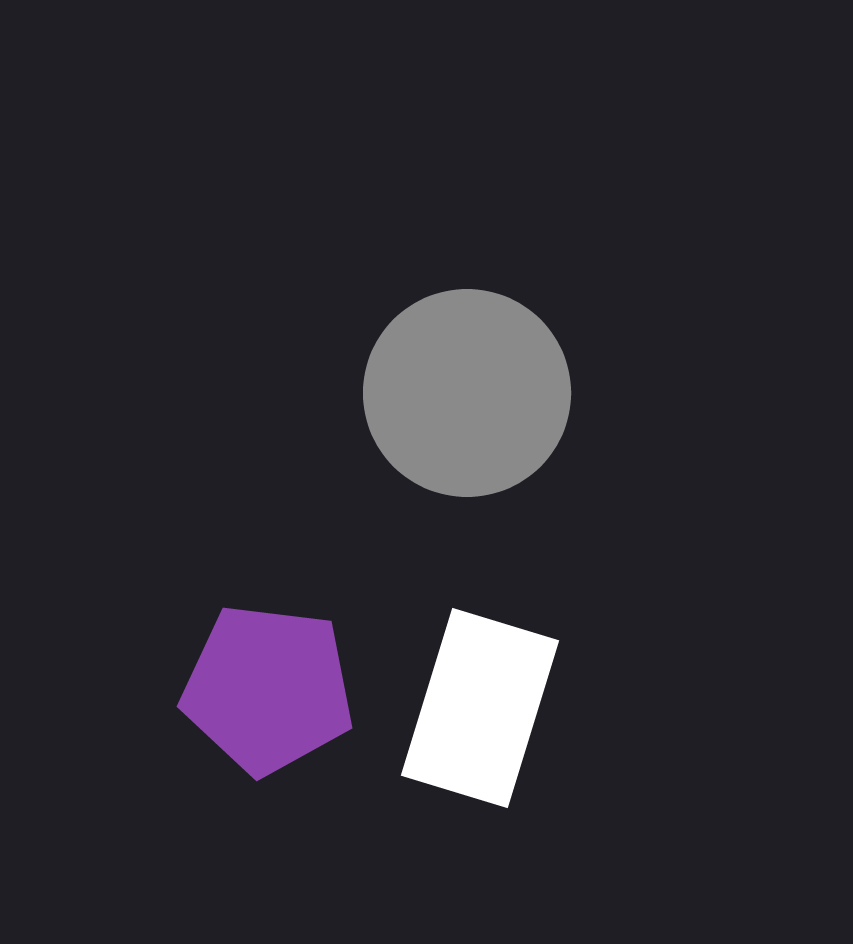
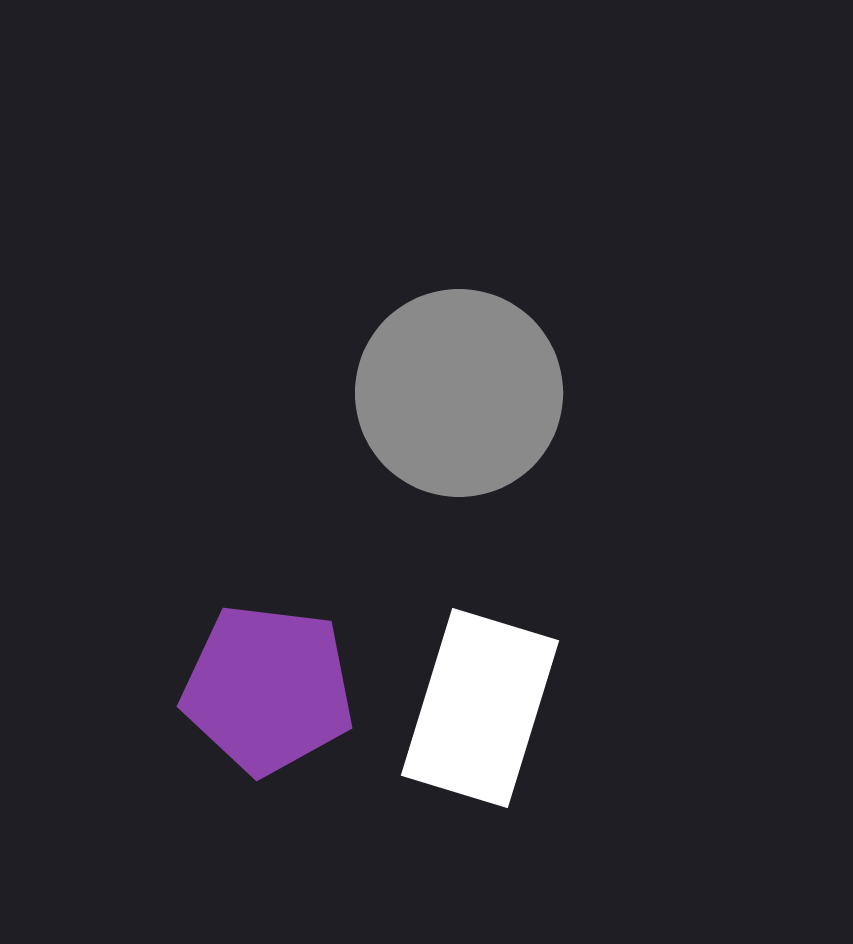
gray circle: moved 8 px left
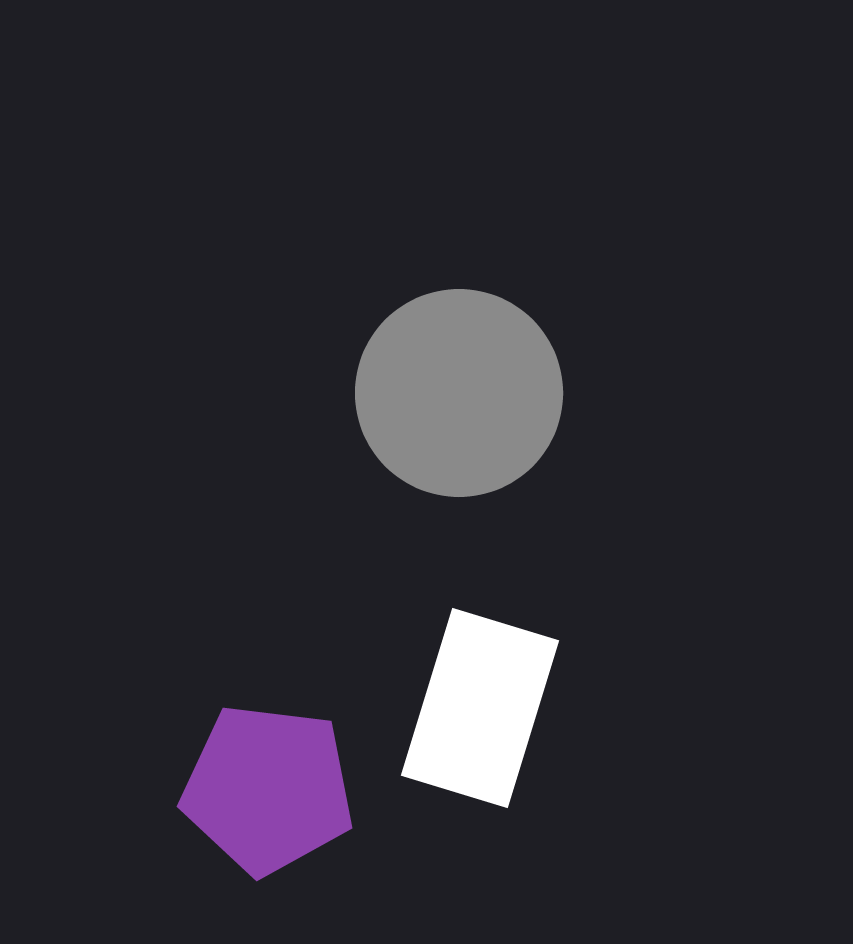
purple pentagon: moved 100 px down
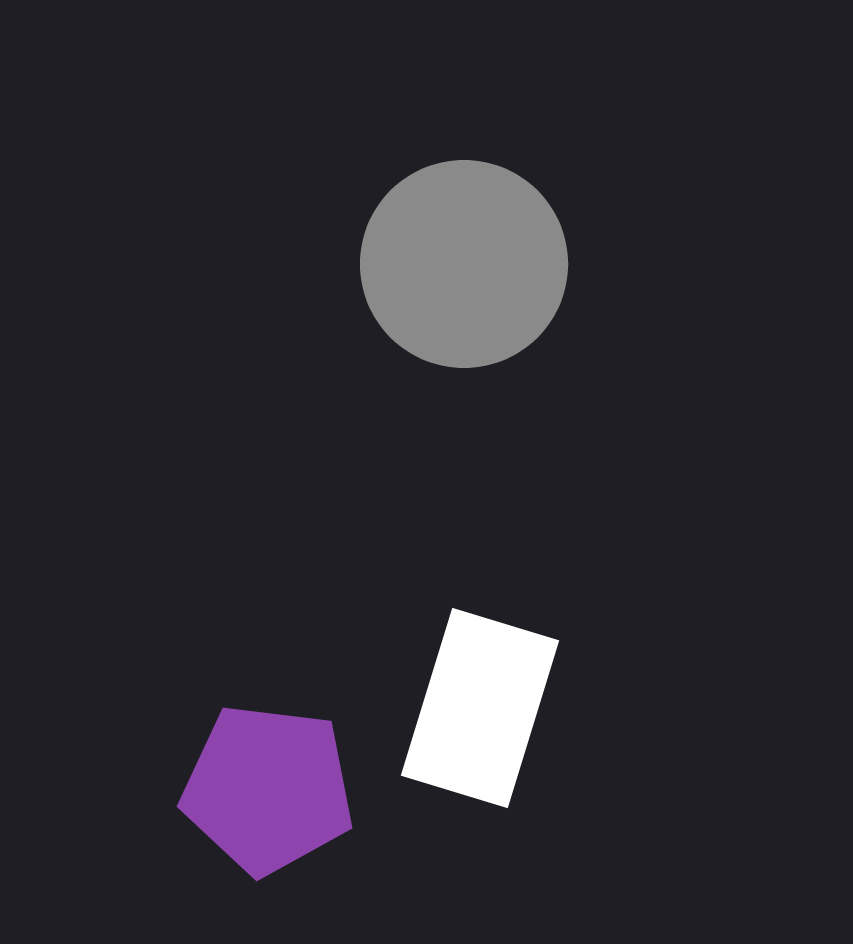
gray circle: moved 5 px right, 129 px up
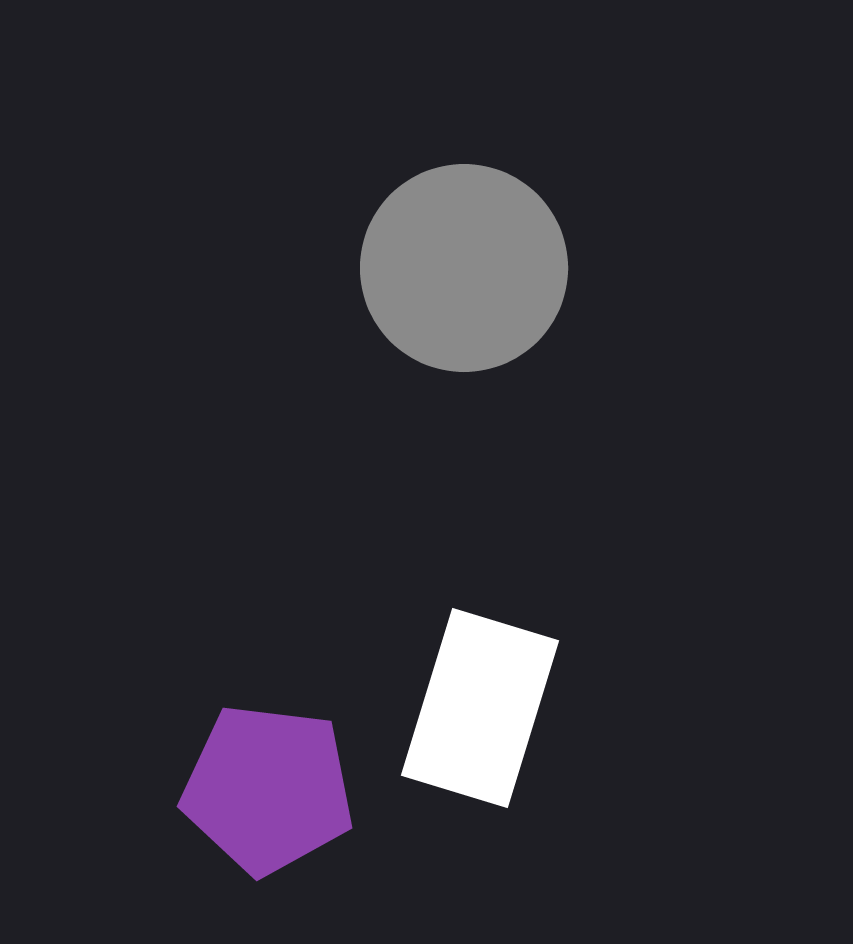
gray circle: moved 4 px down
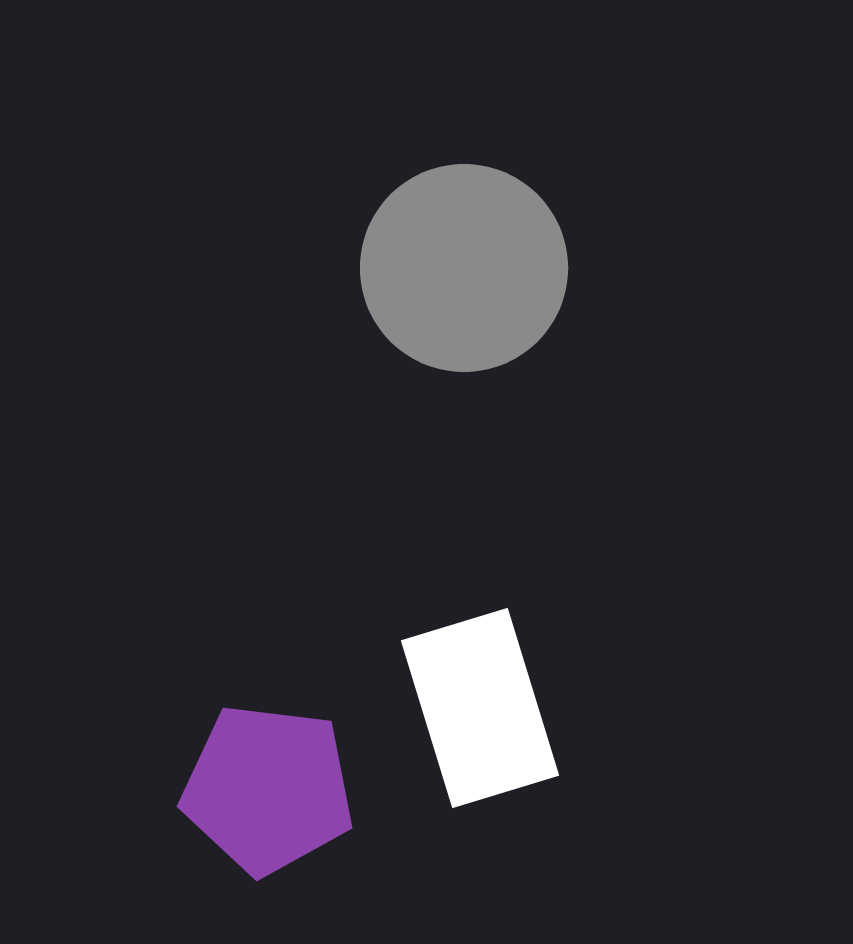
white rectangle: rotated 34 degrees counterclockwise
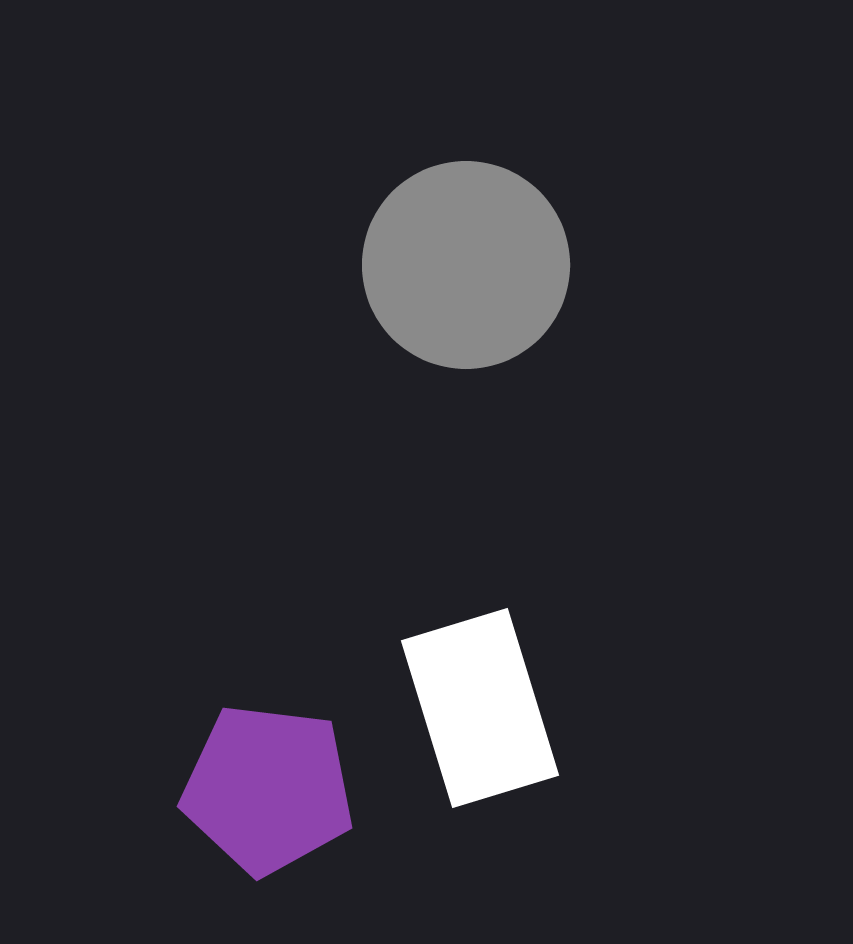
gray circle: moved 2 px right, 3 px up
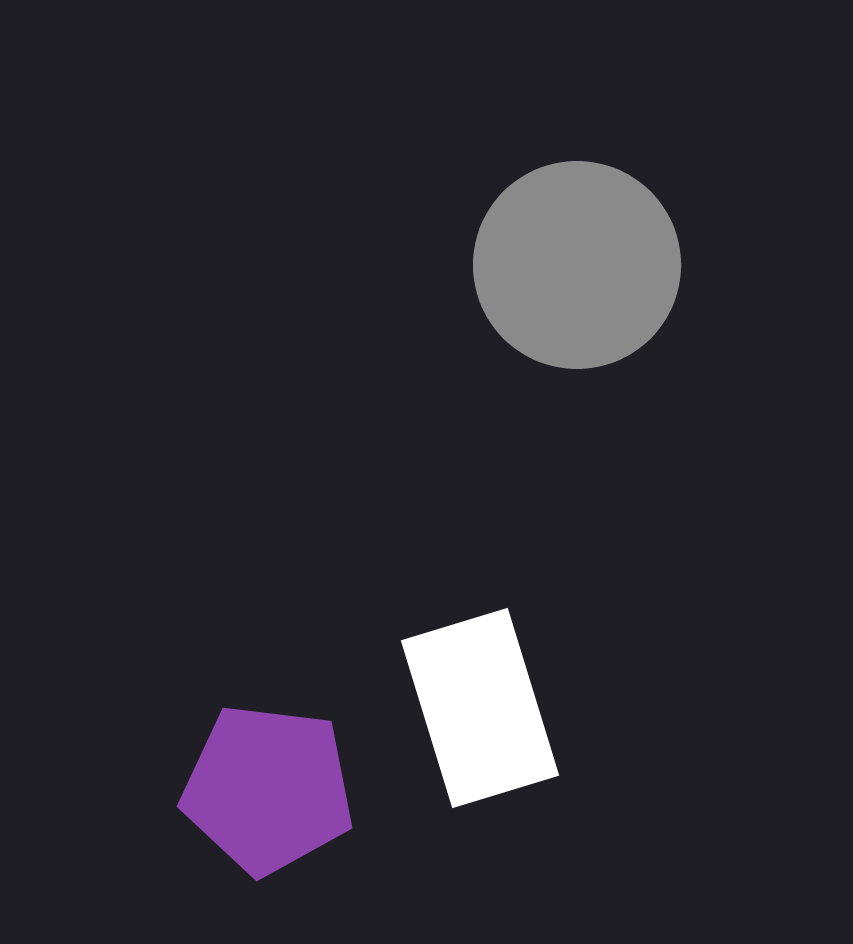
gray circle: moved 111 px right
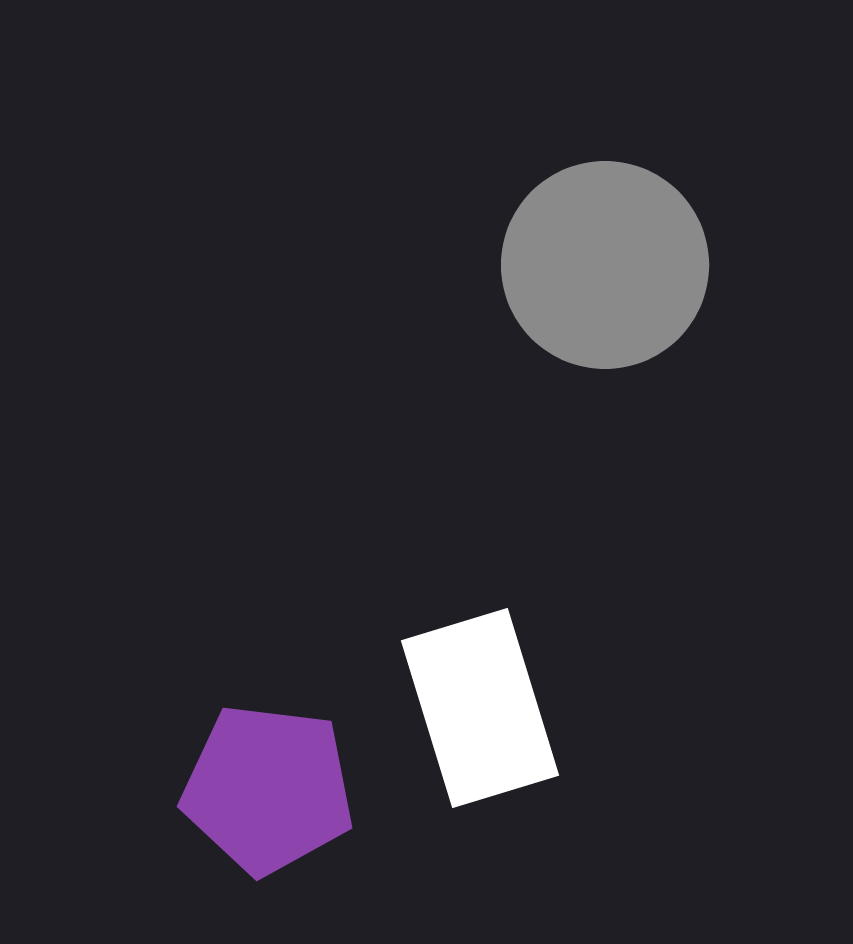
gray circle: moved 28 px right
